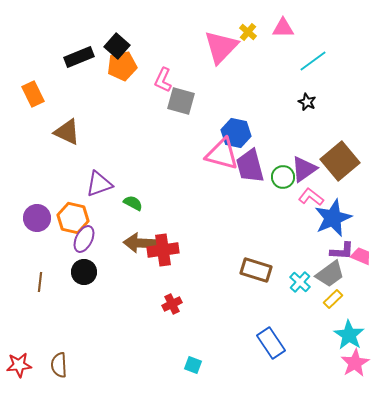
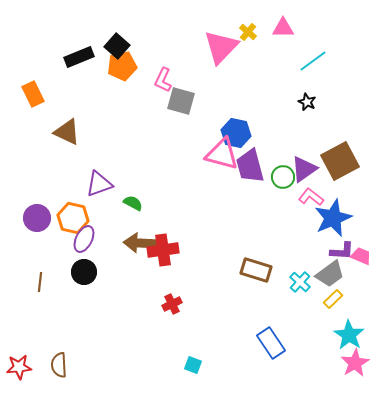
brown square at (340, 161): rotated 12 degrees clockwise
red star at (19, 365): moved 2 px down
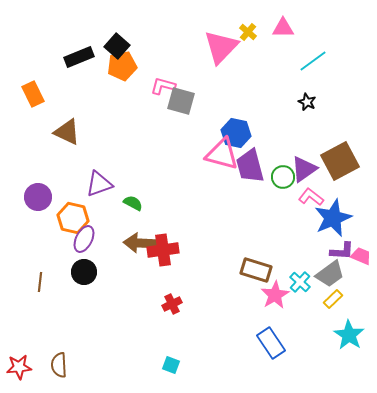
pink L-shape at (163, 80): moved 6 px down; rotated 80 degrees clockwise
purple circle at (37, 218): moved 1 px right, 21 px up
pink star at (355, 363): moved 80 px left, 68 px up
cyan square at (193, 365): moved 22 px left
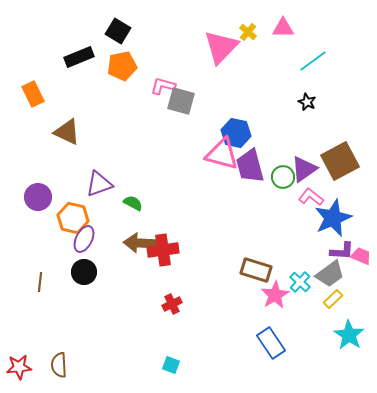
black square at (117, 46): moved 1 px right, 15 px up; rotated 10 degrees counterclockwise
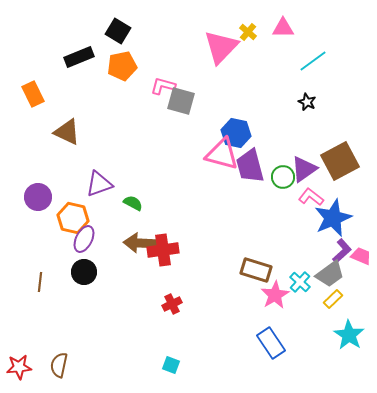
purple L-shape at (342, 251): rotated 45 degrees counterclockwise
brown semicircle at (59, 365): rotated 15 degrees clockwise
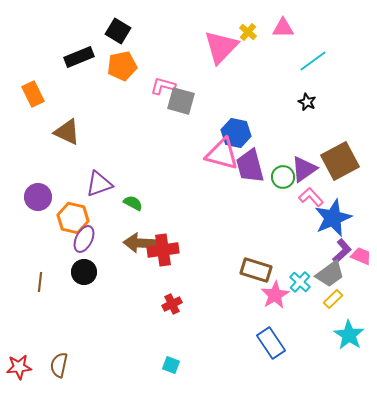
pink L-shape at (311, 197): rotated 10 degrees clockwise
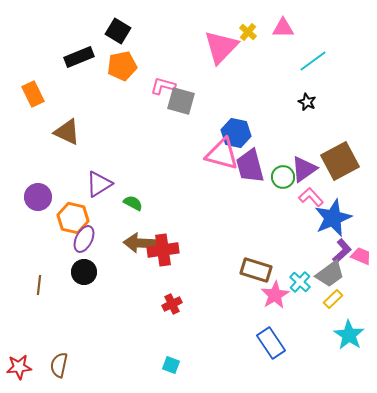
purple triangle at (99, 184): rotated 12 degrees counterclockwise
brown line at (40, 282): moved 1 px left, 3 px down
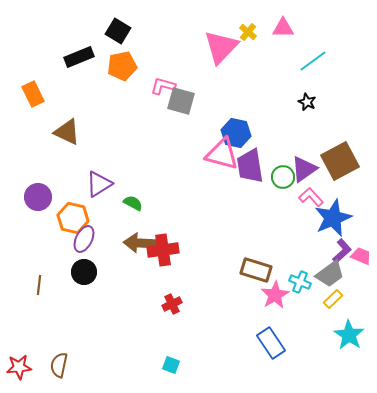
purple trapezoid at (250, 166): rotated 6 degrees clockwise
cyan cross at (300, 282): rotated 20 degrees counterclockwise
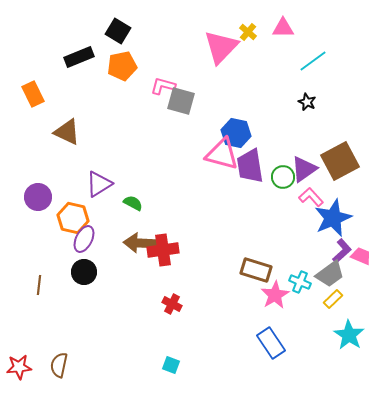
red cross at (172, 304): rotated 36 degrees counterclockwise
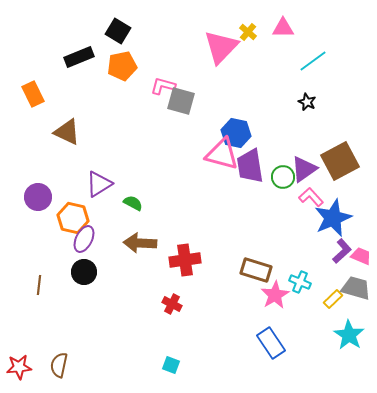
red cross at (163, 250): moved 22 px right, 10 px down
gray trapezoid at (330, 274): moved 26 px right, 14 px down; rotated 128 degrees counterclockwise
